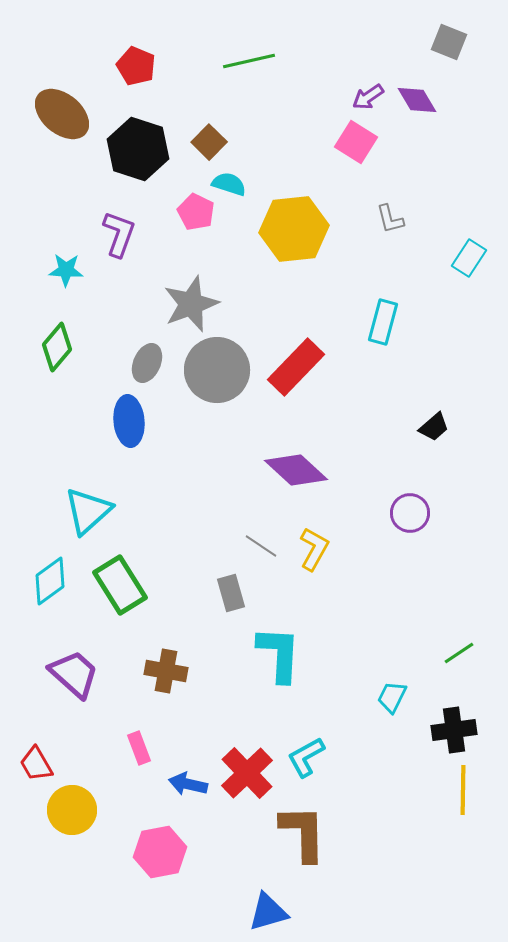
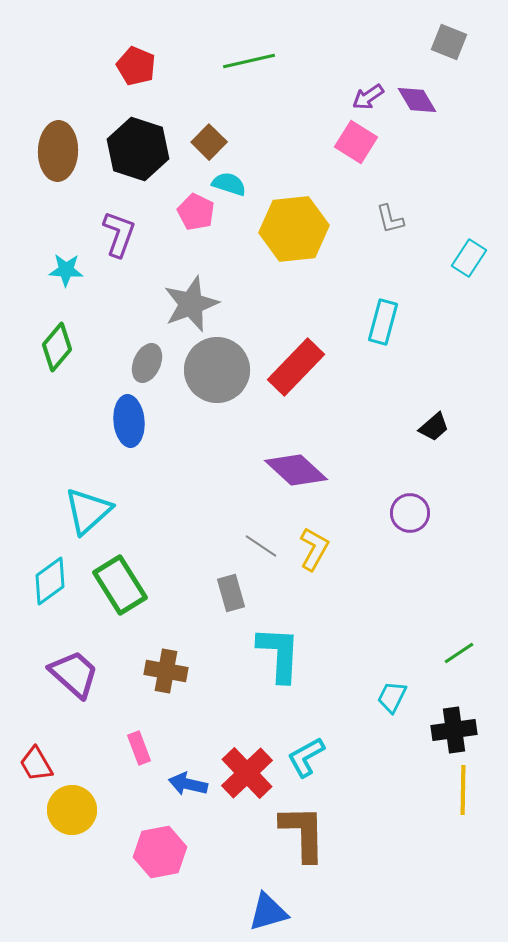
brown ellipse at (62, 114): moved 4 px left, 37 px down; rotated 52 degrees clockwise
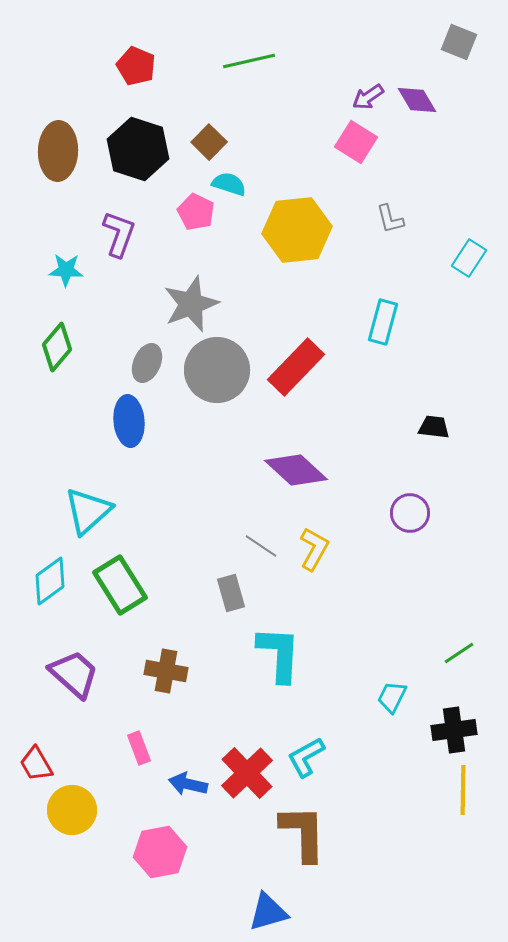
gray square at (449, 42): moved 10 px right
yellow hexagon at (294, 229): moved 3 px right, 1 px down
black trapezoid at (434, 427): rotated 132 degrees counterclockwise
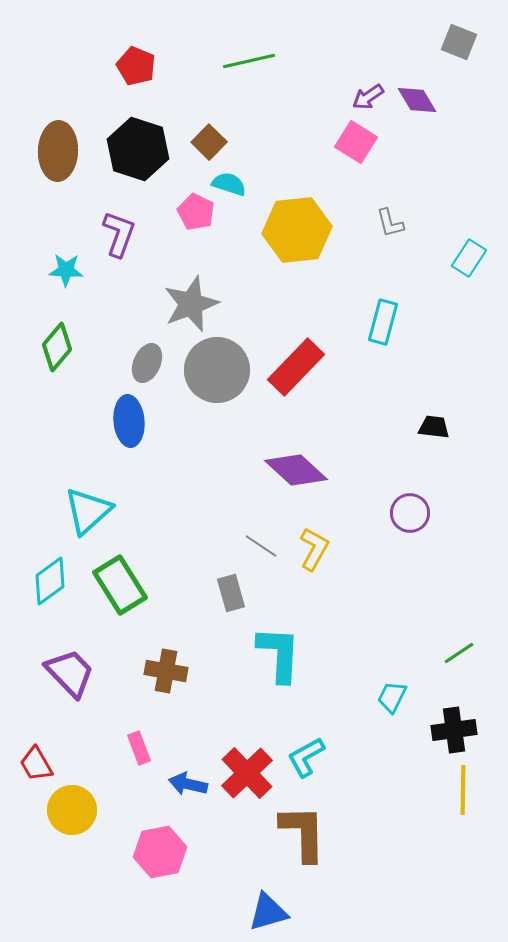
gray L-shape at (390, 219): moved 4 px down
purple trapezoid at (74, 674): moved 4 px left, 1 px up; rotated 4 degrees clockwise
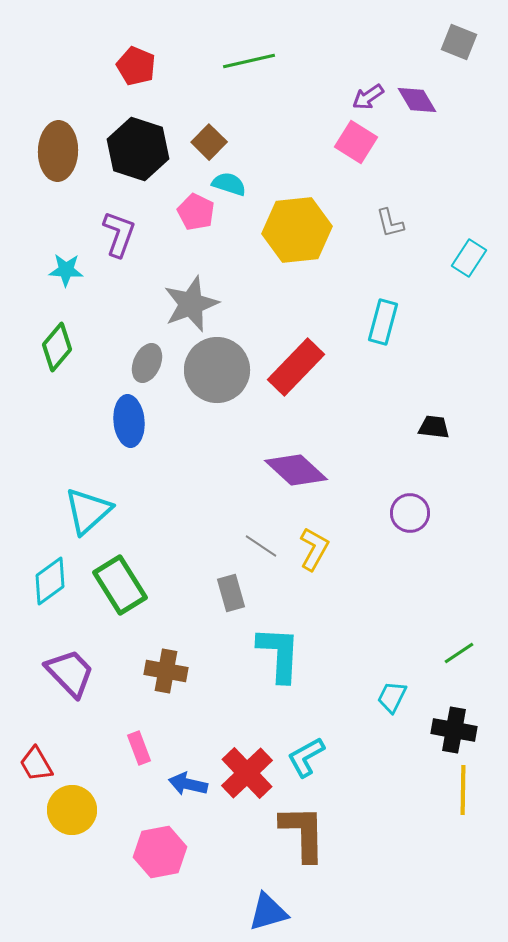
black cross at (454, 730): rotated 18 degrees clockwise
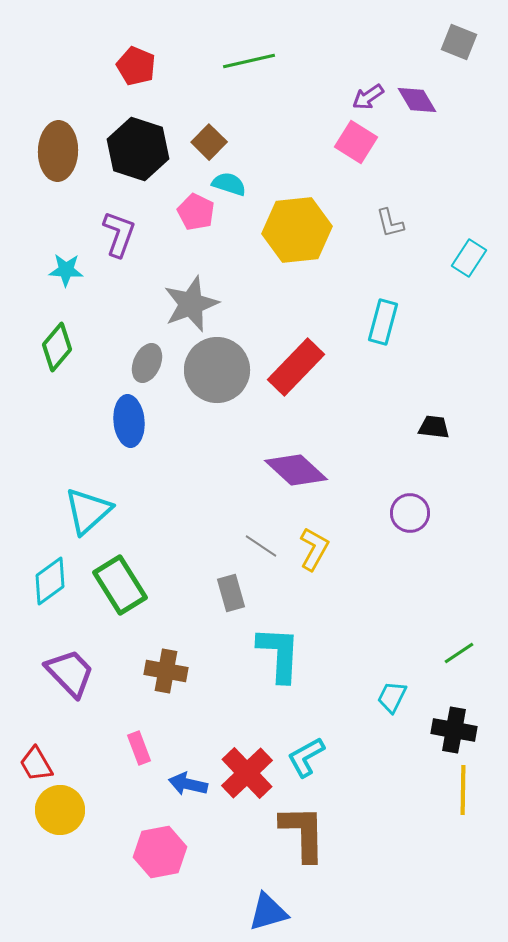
yellow circle at (72, 810): moved 12 px left
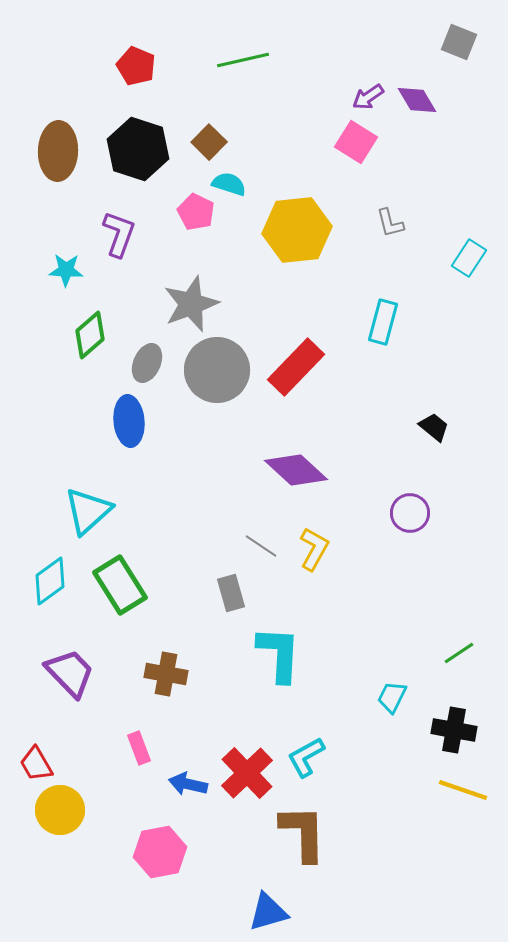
green line at (249, 61): moved 6 px left, 1 px up
green diamond at (57, 347): moved 33 px right, 12 px up; rotated 9 degrees clockwise
black trapezoid at (434, 427): rotated 32 degrees clockwise
brown cross at (166, 671): moved 3 px down
yellow line at (463, 790): rotated 72 degrees counterclockwise
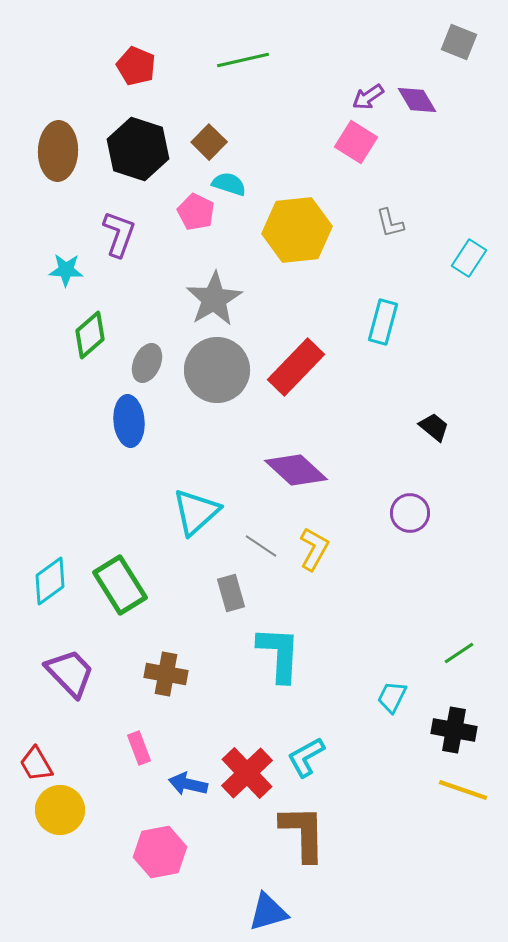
gray star at (191, 304): moved 23 px right, 5 px up; rotated 10 degrees counterclockwise
cyan triangle at (88, 511): moved 108 px right, 1 px down
